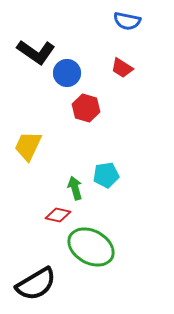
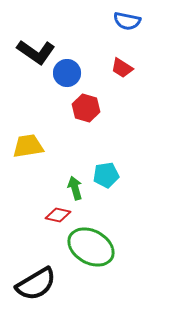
yellow trapezoid: rotated 56 degrees clockwise
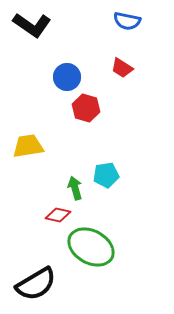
black L-shape: moved 4 px left, 27 px up
blue circle: moved 4 px down
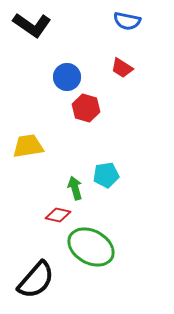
black semicircle: moved 4 px up; rotated 18 degrees counterclockwise
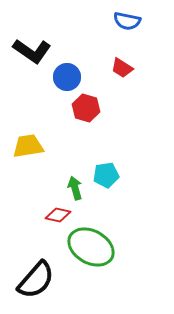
black L-shape: moved 26 px down
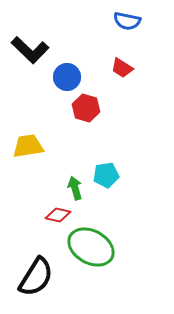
black L-shape: moved 2 px left, 1 px up; rotated 9 degrees clockwise
black semicircle: moved 3 px up; rotated 9 degrees counterclockwise
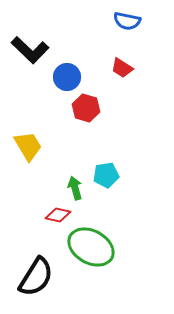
yellow trapezoid: rotated 68 degrees clockwise
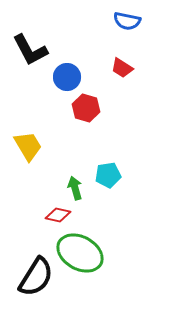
black L-shape: rotated 18 degrees clockwise
cyan pentagon: moved 2 px right
green ellipse: moved 11 px left, 6 px down
